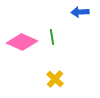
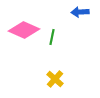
green line: rotated 21 degrees clockwise
pink diamond: moved 2 px right, 12 px up
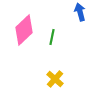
blue arrow: rotated 78 degrees clockwise
pink diamond: rotated 68 degrees counterclockwise
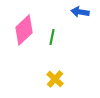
blue arrow: rotated 66 degrees counterclockwise
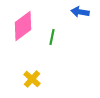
pink diamond: moved 1 px left, 4 px up; rotated 8 degrees clockwise
yellow cross: moved 23 px left
